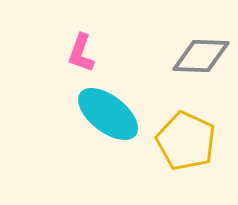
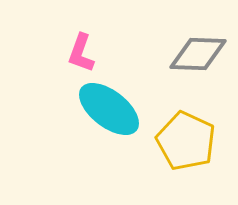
gray diamond: moved 3 px left, 2 px up
cyan ellipse: moved 1 px right, 5 px up
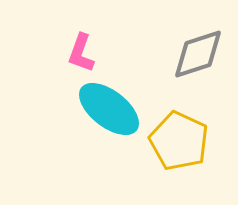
gray diamond: rotated 20 degrees counterclockwise
yellow pentagon: moved 7 px left
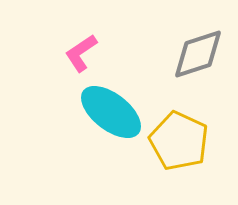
pink L-shape: rotated 36 degrees clockwise
cyan ellipse: moved 2 px right, 3 px down
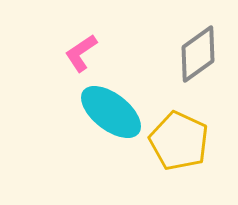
gray diamond: rotated 18 degrees counterclockwise
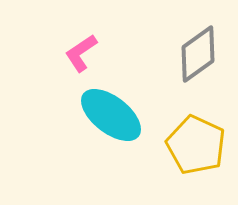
cyan ellipse: moved 3 px down
yellow pentagon: moved 17 px right, 4 px down
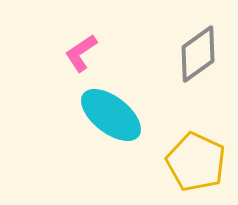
yellow pentagon: moved 17 px down
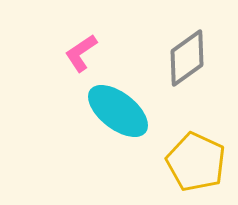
gray diamond: moved 11 px left, 4 px down
cyan ellipse: moved 7 px right, 4 px up
